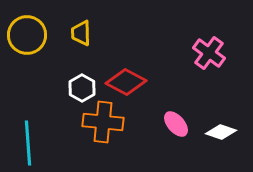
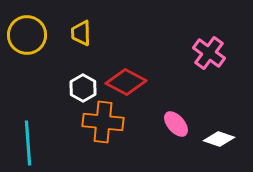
white hexagon: moved 1 px right
white diamond: moved 2 px left, 7 px down
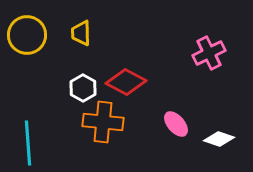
pink cross: rotated 28 degrees clockwise
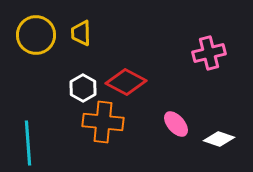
yellow circle: moved 9 px right
pink cross: rotated 12 degrees clockwise
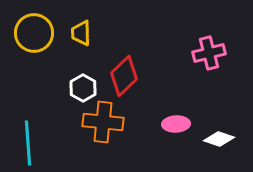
yellow circle: moved 2 px left, 2 px up
red diamond: moved 2 px left, 6 px up; rotated 72 degrees counterclockwise
pink ellipse: rotated 52 degrees counterclockwise
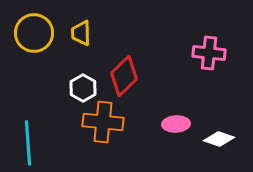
pink cross: rotated 20 degrees clockwise
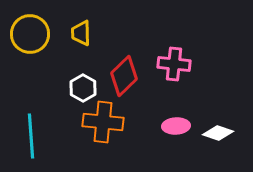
yellow circle: moved 4 px left, 1 px down
pink cross: moved 35 px left, 11 px down
pink ellipse: moved 2 px down
white diamond: moved 1 px left, 6 px up
cyan line: moved 3 px right, 7 px up
